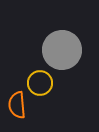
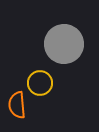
gray circle: moved 2 px right, 6 px up
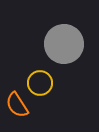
orange semicircle: rotated 28 degrees counterclockwise
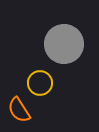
orange semicircle: moved 2 px right, 5 px down
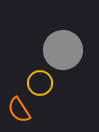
gray circle: moved 1 px left, 6 px down
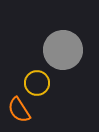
yellow circle: moved 3 px left
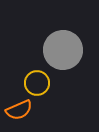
orange semicircle: rotated 80 degrees counterclockwise
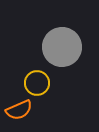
gray circle: moved 1 px left, 3 px up
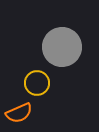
orange semicircle: moved 3 px down
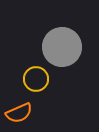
yellow circle: moved 1 px left, 4 px up
